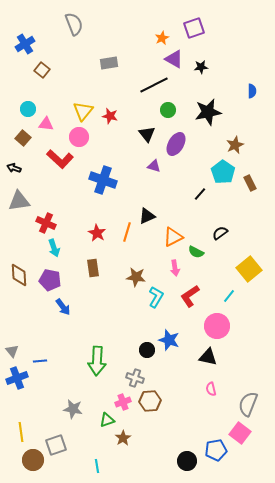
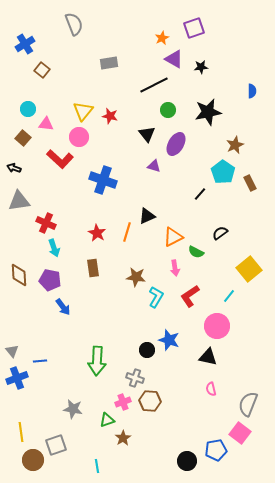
brown hexagon at (150, 401): rotated 10 degrees clockwise
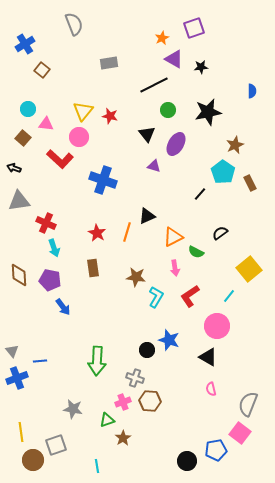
black triangle at (208, 357): rotated 18 degrees clockwise
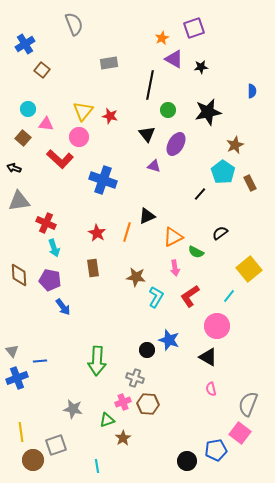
black line at (154, 85): moved 4 px left; rotated 52 degrees counterclockwise
brown hexagon at (150, 401): moved 2 px left, 3 px down
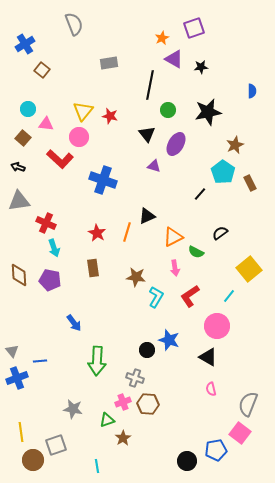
black arrow at (14, 168): moved 4 px right, 1 px up
blue arrow at (63, 307): moved 11 px right, 16 px down
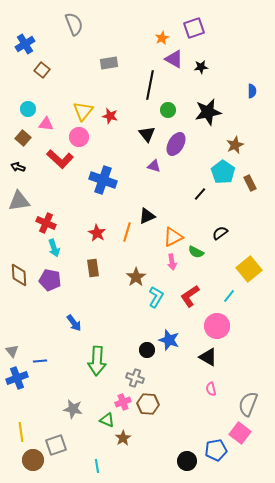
pink arrow at (175, 268): moved 3 px left, 6 px up
brown star at (136, 277): rotated 30 degrees clockwise
green triangle at (107, 420): rotated 42 degrees clockwise
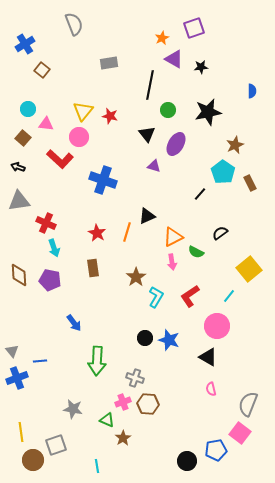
black circle at (147, 350): moved 2 px left, 12 px up
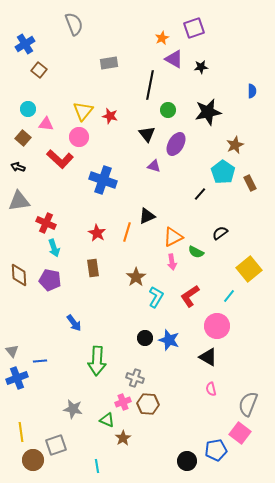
brown square at (42, 70): moved 3 px left
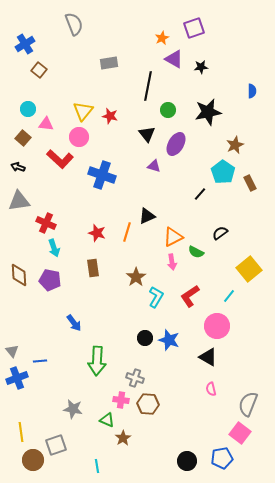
black line at (150, 85): moved 2 px left, 1 px down
blue cross at (103, 180): moved 1 px left, 5 px up
red star at (97, 233): rotated 12 degrees counterclockwise
pink cross at (123, 402): moved 2 px left, 2 px up; rotated 28 degrees clockwise
blue pentagon at (216, 450): moved 6 px right, 8 px down
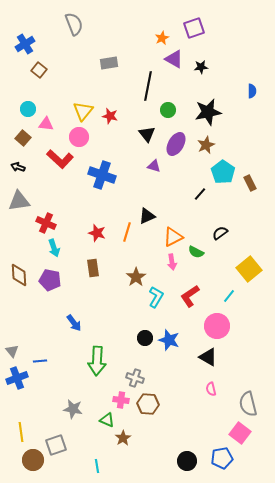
brown star at (235, 145): moved 29 px left
gray semicircle at (248, 404): rotated 35 degrees counterclockwise
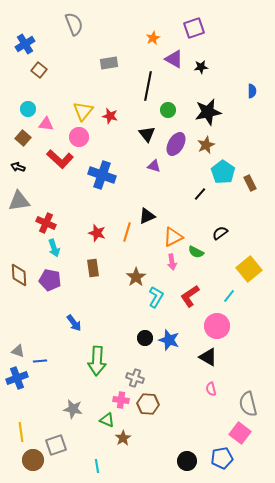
orange star at (162, 38): moved 9 px left
gray triangle at (12, 351): moved 6 px right; rotated 32 degrees counterclockwise
